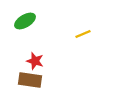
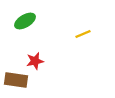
red star: rotated 30 degrees counterclockwise
brown rectangle: moved 14 px left
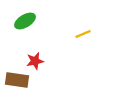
brown rectangle: moved 1 px right
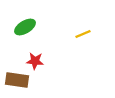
green ellipse: moved 6 px down
red star: rotated 18 degrees clockwise
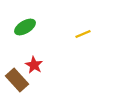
red star: moved 1 px left, 4 px down; rotated 24 degrees clockwise
brown rectangle: rotated 40 degrees clockwise
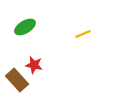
red star: rotated 18 degrees counterclockwise
